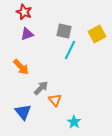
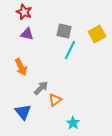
purple triangle: rotated 32 degrees clockwise
orange arrow: rotated 18 degrees clockwise
orange triangle: rotated 32 degrees clockwise
cyan star: moved 1 px left, 1 px down
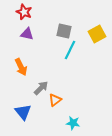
cyan star: rotated 24 degrees counterclockwise
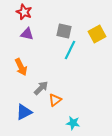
blue triangle: moved 1 px right; rotated 42 degrees clockwise
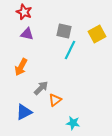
orange arrow: rotated 54 degrees clockwise
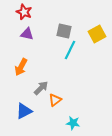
blue triangle: moved 1 px up
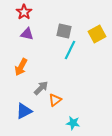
red star: rotated 14 degrees clockwise
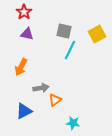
gray arrow: rotated 35 degrees clockwise
